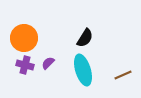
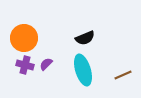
black semicircle: rotated 36 degrees clockwise
purple semicircle: moved 2 px left, 1 px down
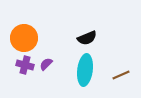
black semicircle: moved 2 px right
cyan ellipse: moved 2 px right; rotated 24 degrees clockwise
brown line: moved 2 px left
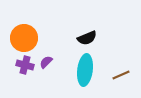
purple semicircle: moved 2 px up
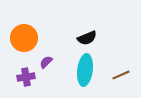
purple cross: moved 1 px right, 12 px down; rotated 24 degrees counterclockwise
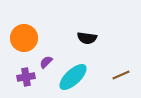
black semicircle: rotated 30 degrees clockwise
cyan ellipse: moved 12 px left, 7 px down; rotated 40 degrees clockwise
